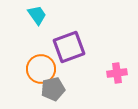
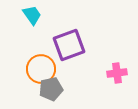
cyan trapezoid: moved 5 px left
purple square: moved 2 px up
gray pentagon: moved 2 px left
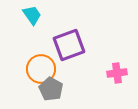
gray pentagon: rotated 30 degrees counterclockwise
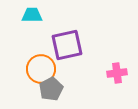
cyan trapezoid: rotated 55 degrees counterclockwise
purple square: moved 2 px left; rotated 8 degrees clockwise
gray pentagon: rotated 15 degrees clockwise
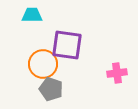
purple square: rotated 20 degrees clockwise
orange circle: moved 2 px right, 5 px up
gray pentagon: rotated 25 degrees counterclockwise
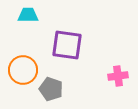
cyan trapezoid: moved 4 px left
orange circle: moved 20 px left, 6 px down
pink cross: moved 1 px right, 3 px down
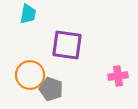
cyan trapezoid: moved 1 px up; rotated 100 degrees clockwise
orange circle: moved 7 px right, 5 px down
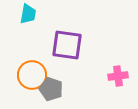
orange circle: moved 2 px right
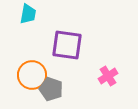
pink cross: moved 10 px left; rotated 24 degrees counterclockwise
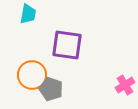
pink cross: moved 17 px right, 9 px down
